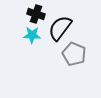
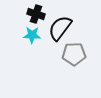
gray pentagon: rotated 25 degrees counterclockwise
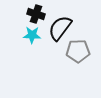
gray pentagon: moved 4 px right, 3 px up
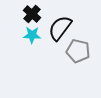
black cross: moved 4 px left; rotated 24 degrees clockwise
gray pentagon: rotated 15 degrees clockwise
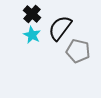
cyan star: rotated 24 degrees clockwise
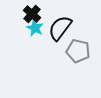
cyan star: moved 3 px right, 7 px up
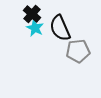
black semicircle: rotated 60 degrees counterclockwise
gray pentagon: rotated 20 degrees counterclockwise
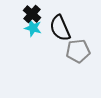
cyan star: moved 2 px left; rotated 12 degrees counterclockwise
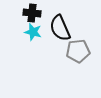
black cross: moved 1 px up; rotated 36 degrees counterclockwise
cyan star: moved 4 px down
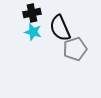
black cross: rotated 18 degrees counterclockwise
gray pentagon: moved 3 px left, 2 px up; rotated 10 degrees counterclockwise
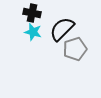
black cross: rotated 24 degrees clockwise
black semicircle: moved 2 px right, 1 px down; rotated 68 degrees clockwise
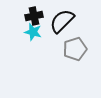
black cross: moved 2 px right, 3 px down; rotated 24 degrees counterclockwise
black semicircle: moved 8 px up
